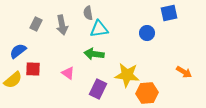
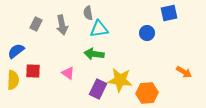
blue semicircle: moved 2 px left
red square: moved 2 px down
yellow star: moved 7 px left, 5 px down
yellow semicircle: rotated 48 degrees counterclockwise
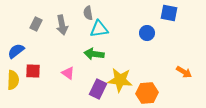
blue square: rotated 24 degrees clockwise
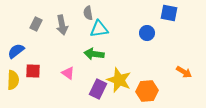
yellow star: moved 1 px left; rotated 15 degrees clockwise
orange hexagon: moved 2 px up
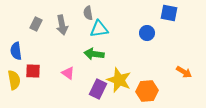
blue semicircle: rotated 60 degrees counterclockwise
yellow semicircle: moved 1 px right; rotated 12 degrees counterclockwise
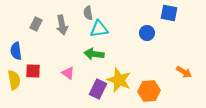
orange hexagon: moved 2 px right
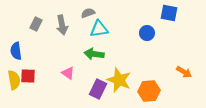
gray semicircle: rotated 80 degrees clockwise
red square: moved 5 px left, 5 px down
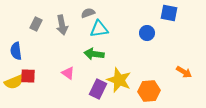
yellow semicircle: moved 2 px down; rotated 78 degrees clockwise
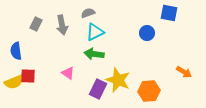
cyan triangle: moved 4 px left, 3 px down; rotated 18 degrees counterclockwise
yellow star: moved 1 px left
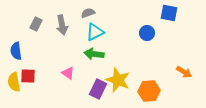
yellow semicircle: rotated 102 degrees clockwise
